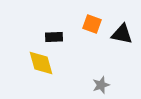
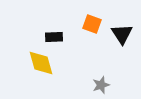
black triangle: rotated 45 degrees clockwise
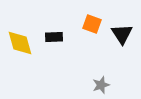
yellow diamond: moved 21 px left, 20 px up
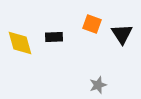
gray star: moved 3 px left
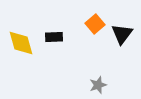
orange square: moved 3 px right; rotated 30 degrees clockwise
black triangle: rotated 10 degrees clockwise
yellow diamond: moved 1 px right
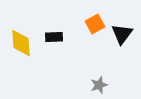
orange square: rotated 12 degrees clockwise
yellow diamond: rotated 12 degrees clockwise
gray star: moved 1 px right
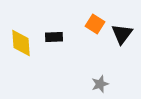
orange square: rotated 30 degrees counterclockwise
gray star: moved 1 px right, 1 px up
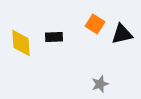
black triangle: rotated 40 degrees clockwise
